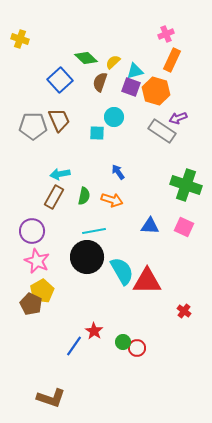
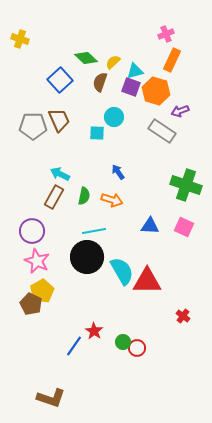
purple arrow: moved 2 px right, 7 px up
cyan arrow: rotated 36 degrees clockwise
red cross: moved 1 px left, 5 px down
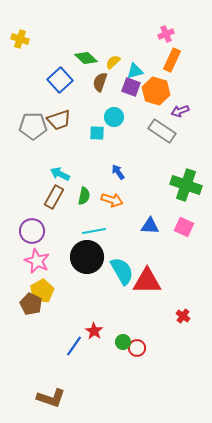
brown trapezoid: rotated 95 degrees clockwise
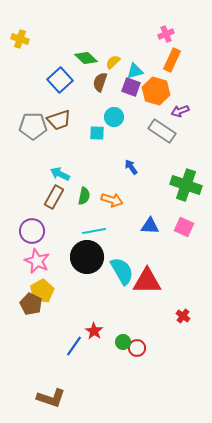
blue arrow: moved 13 px right, 5 px up
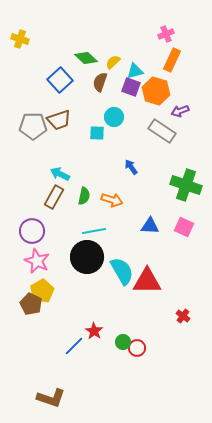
blue line: rotated 10 degrees clockwise
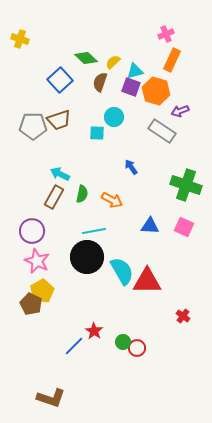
green semicircle: moved 2 px left, 2 px up
orange arrow: rotated 10 degrees clockwise
